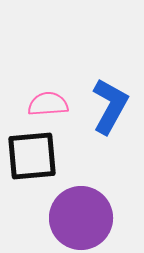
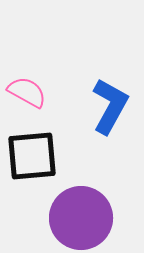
pink semicircle: moved 21 px left, 12 px up; rotated 33 degrees clockwise
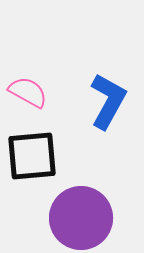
pink semicircle: moved 1 px right
blue L-shape: moved 2 px left, 5 px up
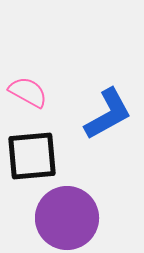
blue L-shape: moved 13 px down; rotated 32 degrees clockwise
purple circle: moved 14 px left
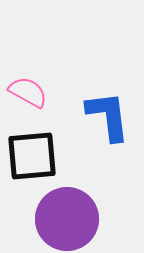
blue L-shape: moved 2 px down; rotated 68 degrees counterclockwise
purple circle: moved 1 px down
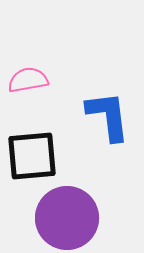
pink semicircle: moved 12 px up; rotated 39 degrees counterclockwise
purple circle: moved 1 px up
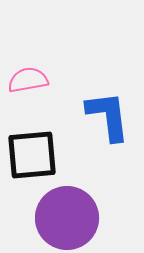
black square: moved 1 px up
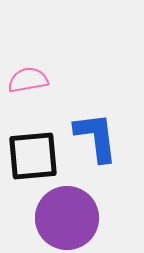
blue L-shape: moved 12 px left, 21 px down
black square: moved 1 px right, 1 px down
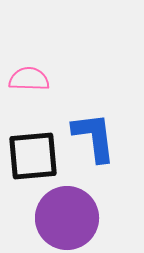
pink semicircle: moved 1 px right, 1 px up; rotated 12 degrees clockwise
blue L-shape: moved 2 px left
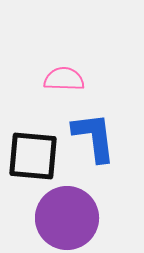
pink semicircle: moved 35 px right
black square: rotated 10 degrees clockwise
